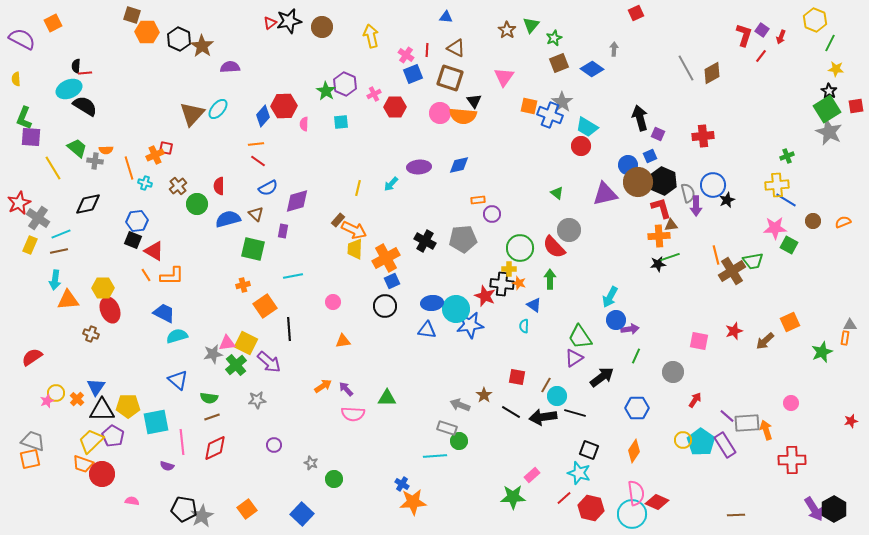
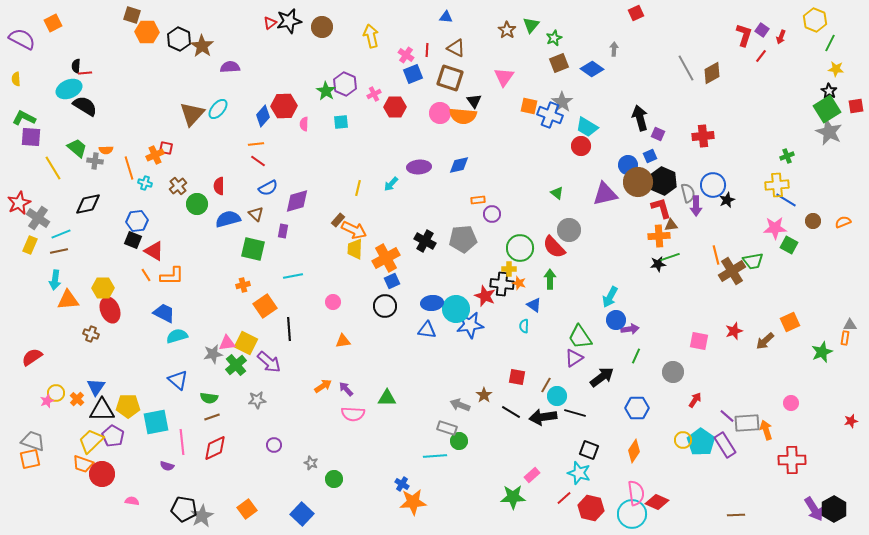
green L-shape at (24, 118): rotated 95 degrees clockwise
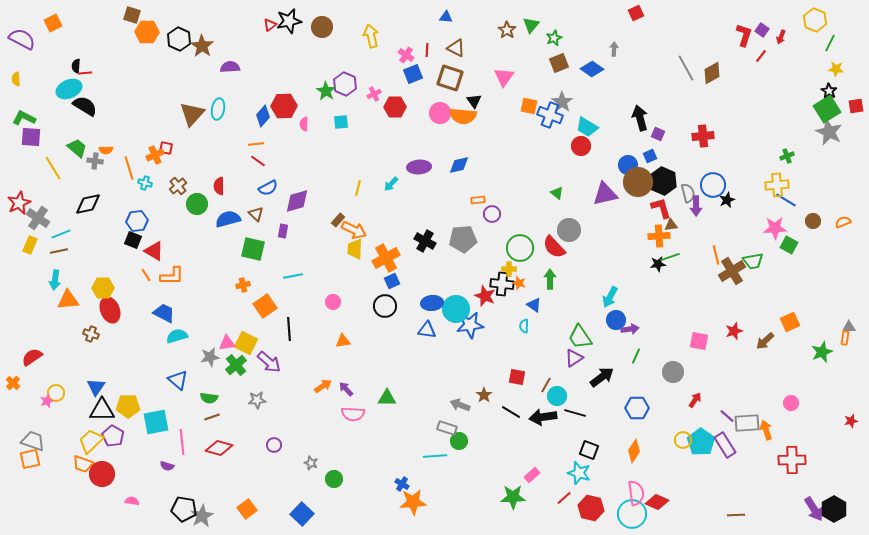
red triangle at (270, 23): moved 2 px down
cyan ellipse at (218, 109): rotated 30 degrees counterclockwise
gray triangle at (850, 325): moved 1 px left, 2 px down
gray star at (213, 354): moved 3 px left, 3 px down
orange cross at (77, 399): moved 64 px left, 16 px up
red diamond at (215, 448): moved 4 px right; rotated 40 degrees clockwise
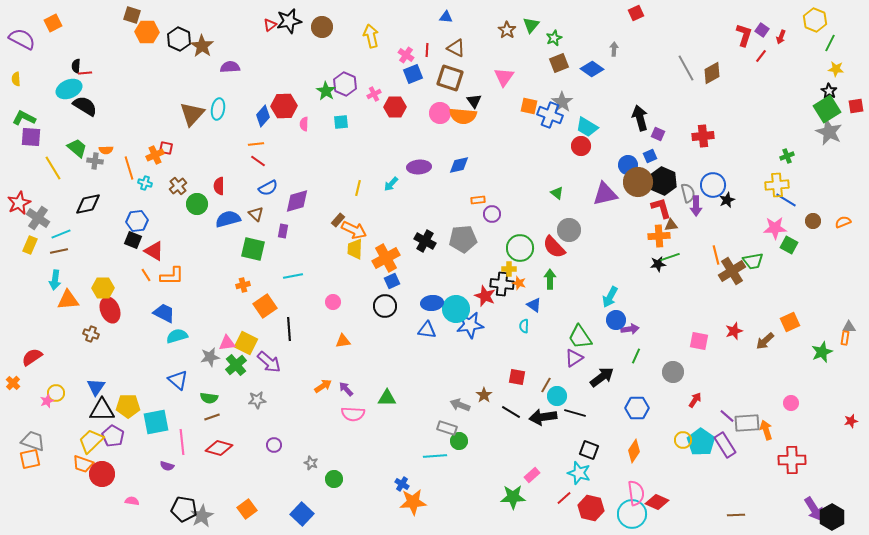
black hexagon at (834, 509): moved 2 px left, 8 px down
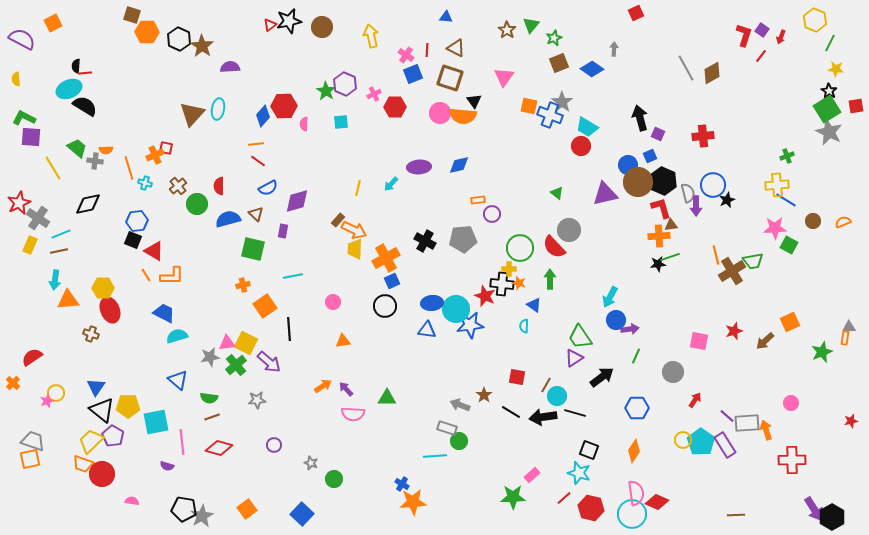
black triangle at (102, 410): rotated 40 degrees clockwise
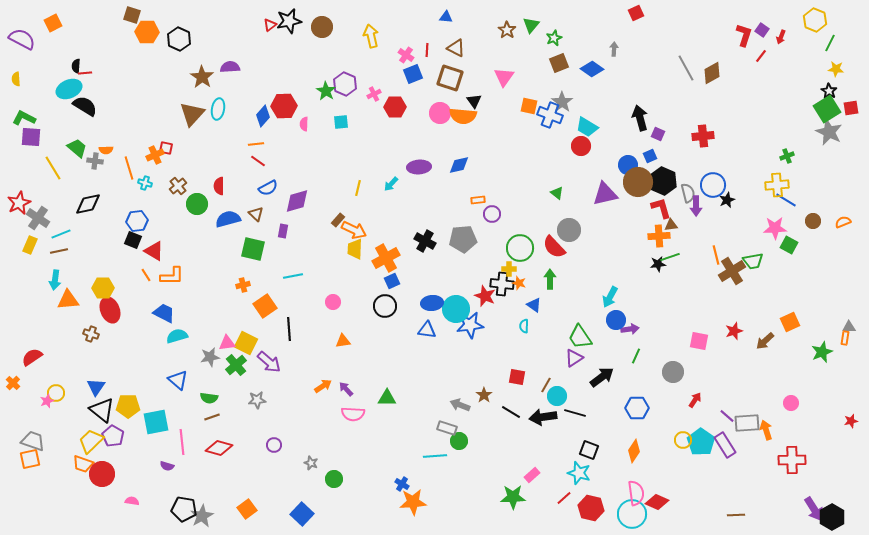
brown star at (202, 46): moved 31 px down
red square at (856, 106): moved 5 px left, 2 px down
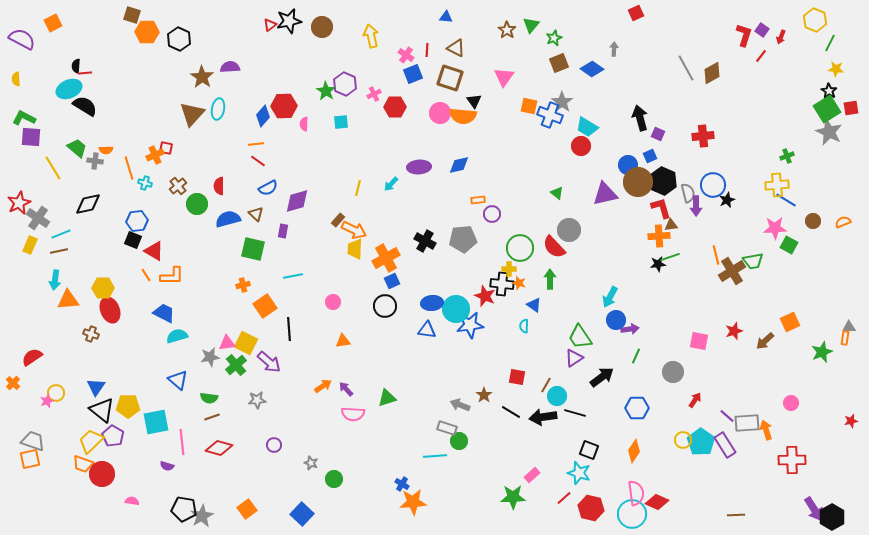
green triangle at (387, 398): rotated 18 degrees counterclockwise
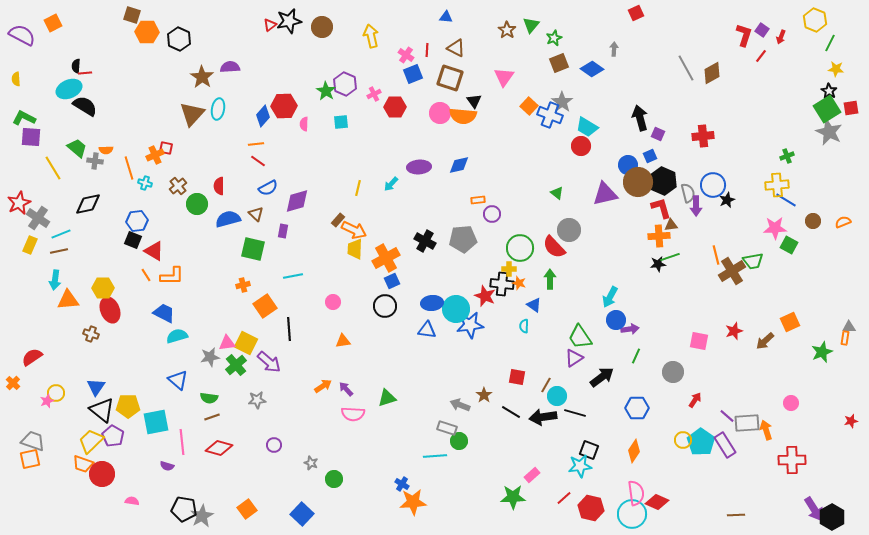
purple semicircle at (22, 39): moved 4 px up
orange square at (529, 106): rotated 30 degrees clockwise
cyan star at (579, 473): moved 1 px right, 7 px up; rotated 25 degrees counterclockwise
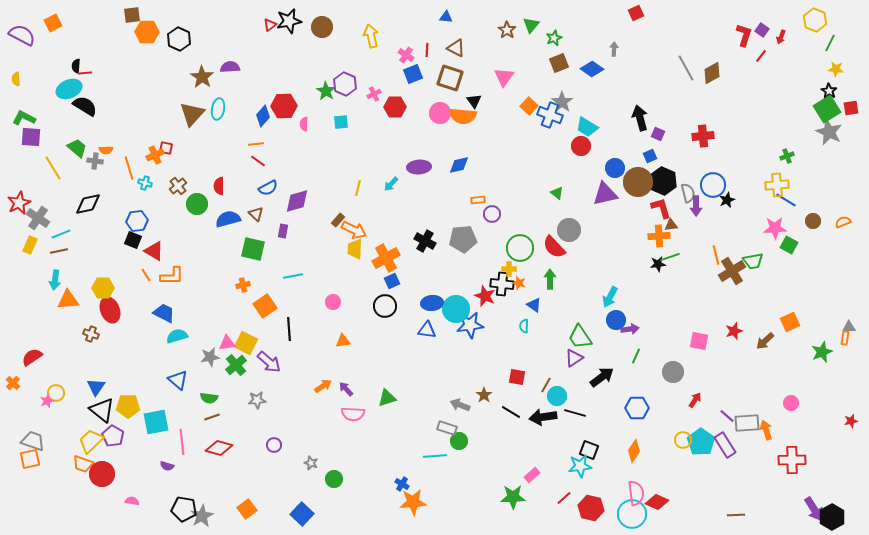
brown square at (132, 15): rotated 24 degrees counterclockwise
blue circle at (628, 165): moved 13 px left, 3 px down
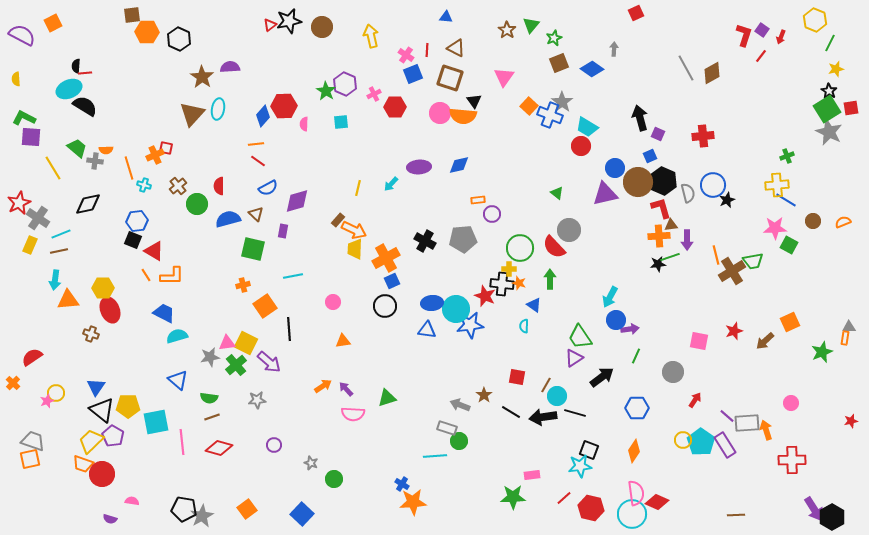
yellow star at (836, 69): rotated 21 degrees counterclockwise
cyan cross at (145, 183): moved 1 px left, 2 px down
purple arrow at (696, 206): moved 9 px left, 34 px down
purple semicircle at (167, 466): moved 57 px left, 53 px down
pink rectangle at (532, 475): rotated 35 degrees clockwise
